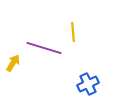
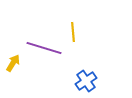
blue cross: moved 2 px left, 3 px up; rotated 10 degrees counterclockwise
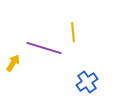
blue cross: moved 1 px right, 1 px down
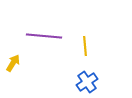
yellow line: moved 12 px right, 14 px down
purple line: moved 12 px up; rotated 12 degrees counterclockwise
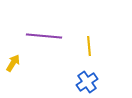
yellow line: moved 4 px right
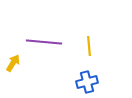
purple line: moved 6 px down
blue cross: rotated 20 degrees clockwise
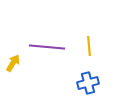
purple line: moved 3 px right, 5 px down
blue cross: moved 1 px right, 1 px down
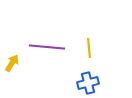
yellow line: moved 2 px down
yellow arrow: moved 1 px left
